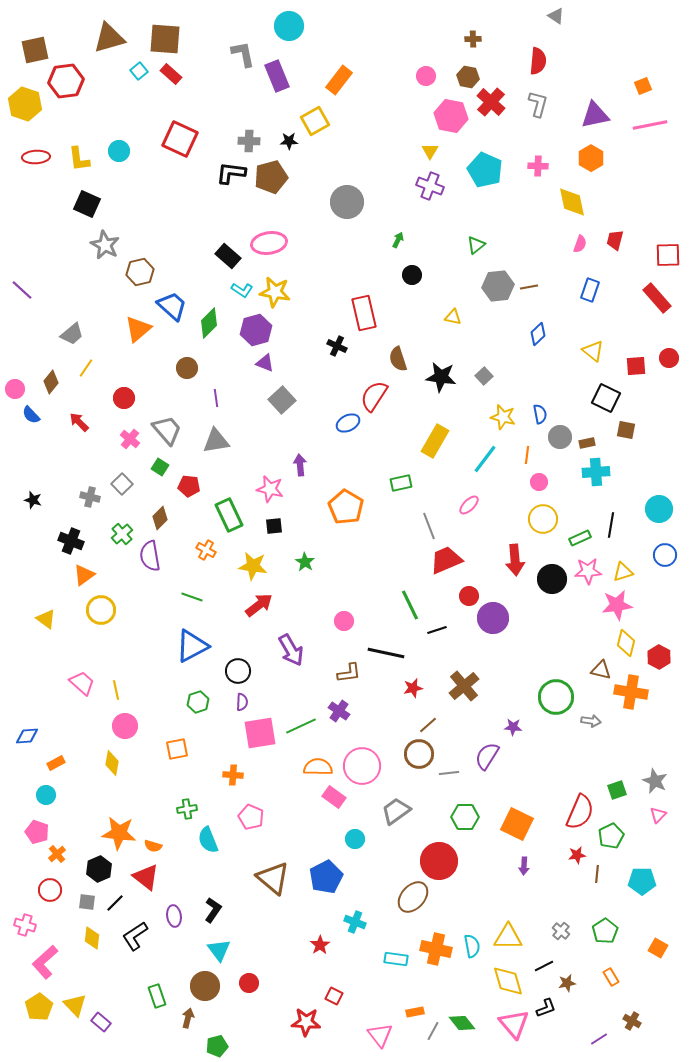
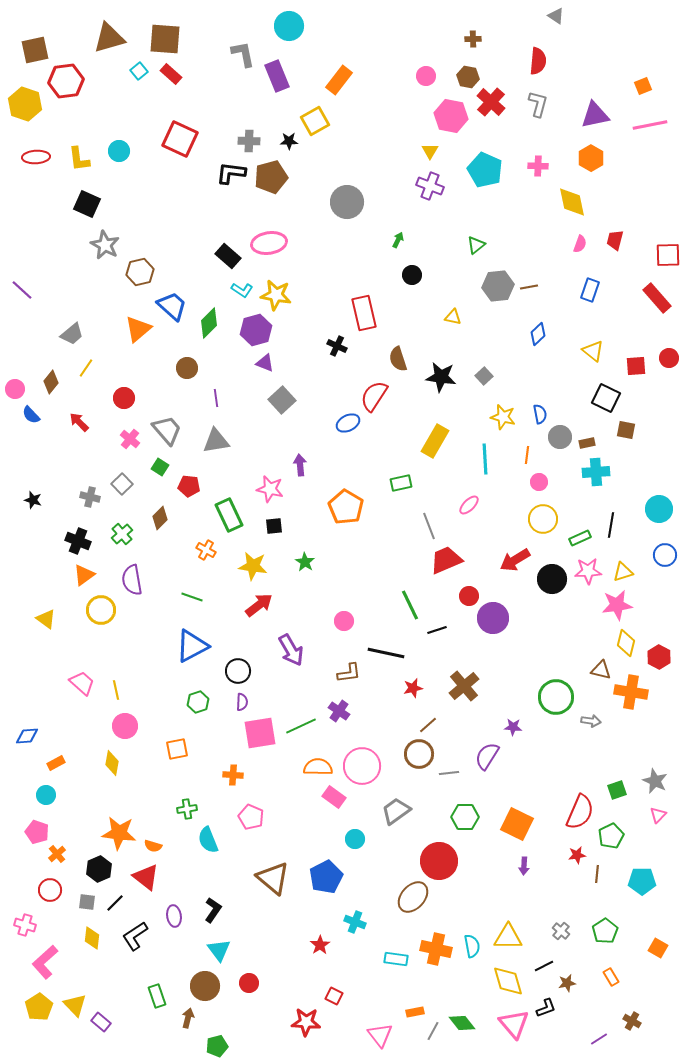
yellow star at (275, 292): moved 1 px right, 3 px down
cyan line at (485, 459): rotated 40 degrees counterclockwise
black cross at (71, 541): moved 7 px right
purple semicircle at (150, 556): moved 18 px left, 24 px down
red arrow at (515, 560): rotated 64 degrees clockwise
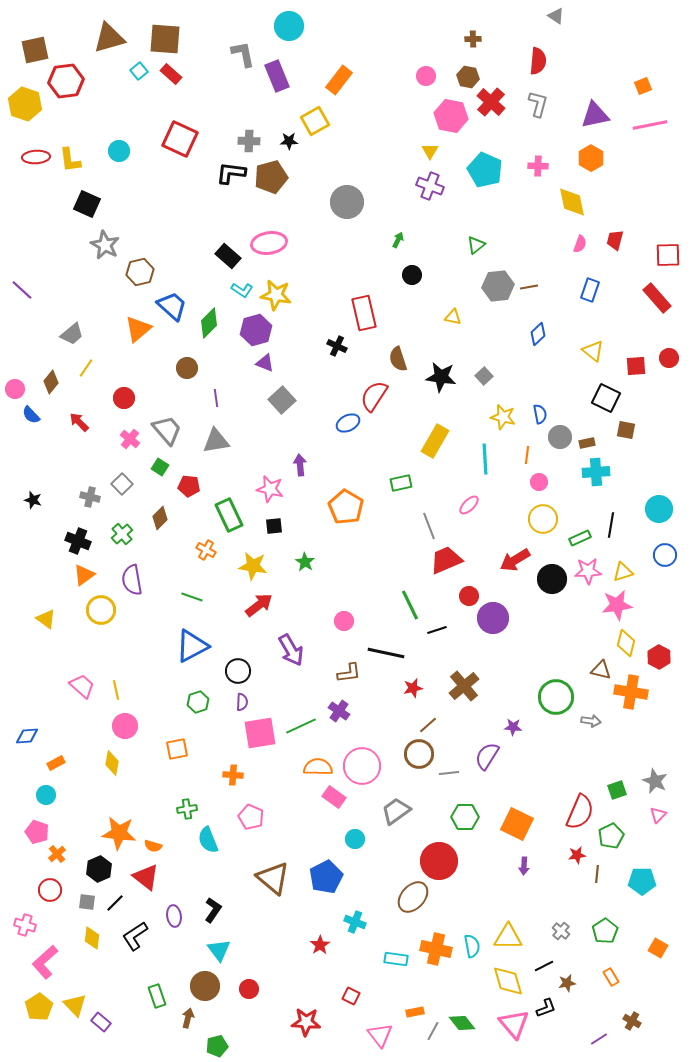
yellow L-shape at (79, 159): moved 9 px left, 1 px down
pink trapezoid at (82, 683): moved 3 px down
red circle at (249, 983): moved 6 px down
red square at (334, 996): moved 17 px right
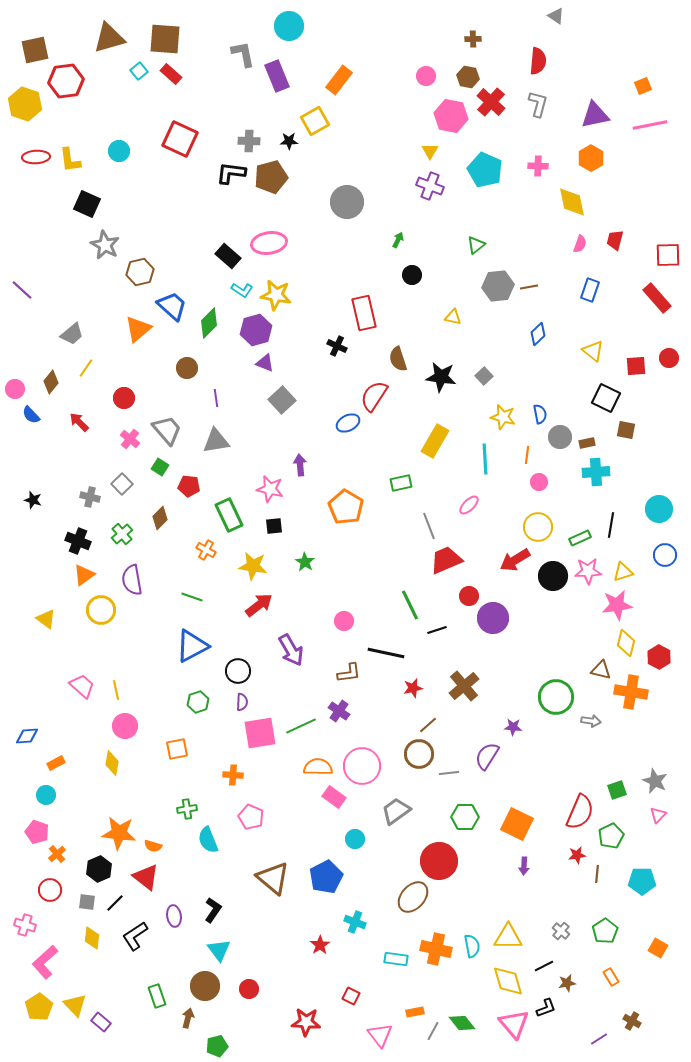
yellow circle at (543, 519): moved 5 px left, 8 px down
black circle at (552, 579): moved 1 px right, 3 px up
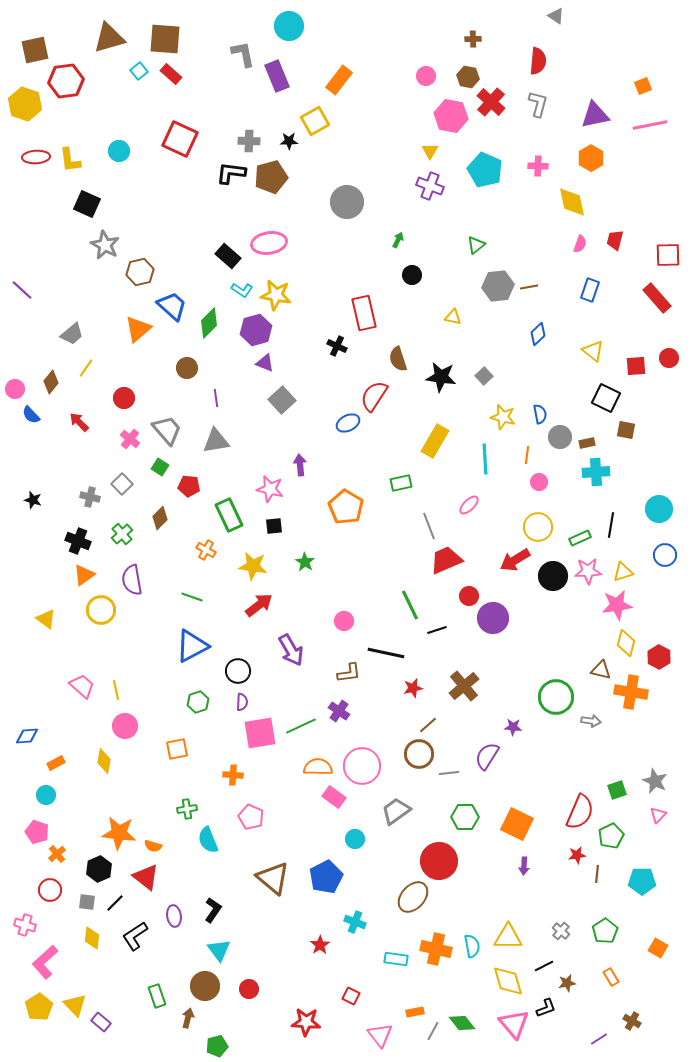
yellow diamond at (112, 763): moved 8 px left, 2 px up
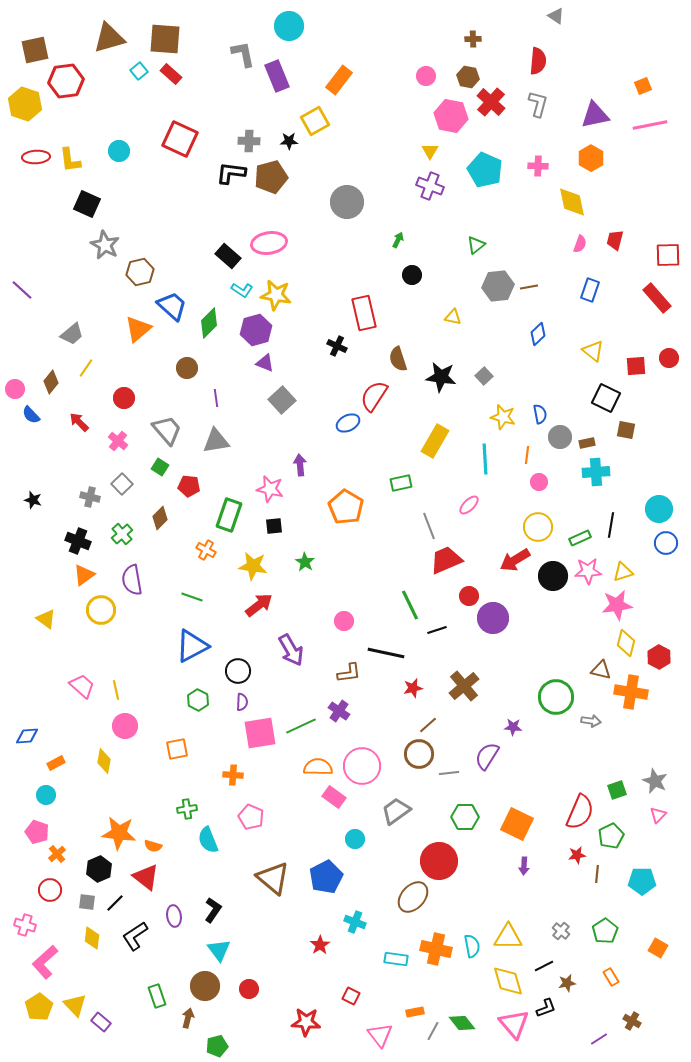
pink cross at (130, 439): moved 12 px left, 2 px down
green rectangle at (229, 515): rotated 44 degrees clockwise
blue circle at (665, 555): moved 1 px right, 12 px up
green hexagon at (198, 702): moved 2 px up; rotated 15 degrees counterclockwise
